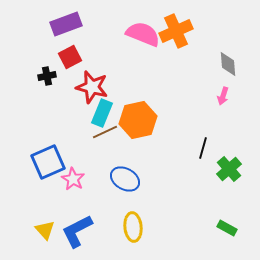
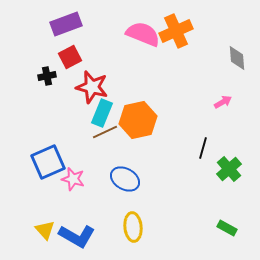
gray diamond: moved 9 px right, 6 px up
pink arrow: moved 6 px down; rotated 138 degrees counterclockwise
pink star: rotated 15 degrees counterclockwise
blue L-shape: moved 5 px down; rotated 123 degrees counterclockwise
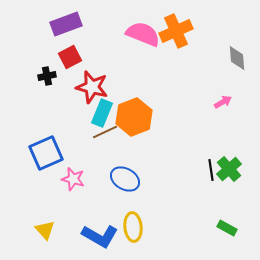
orange hexagon: moved 4 px left, 3 px up; rotated 9 degrees counterclockwise
black line: moved 8 px right, 22 px down; rotated 25 degrees counterclockwise
blue square: moved 2 px left, 9 px up
blue L-shape: moved 23 px right
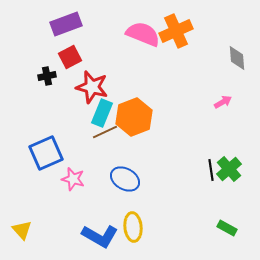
yellow triangle: moved 23 px left
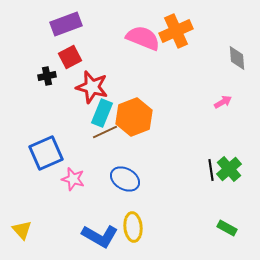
pink semicircle: moved 4 px down
